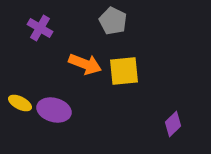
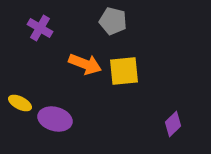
gray pentagon: rotated 12 degrees counterclockwise
purple ellipse: moved 1 px right, 9 px down
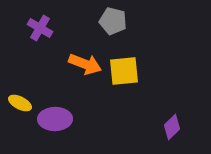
purple ellipse: rotated 16 degrees counterclockwise
purple diamond: moved 1 px left, 3 px down
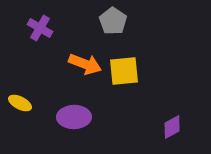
gray pentagon: rotated 20 degrees clockwise
purple ellipse: moved 19 px right, 2 px up
purple diamond: rotated 15 degrees clockwise
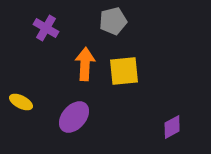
gray pentagon: rotated 24 degrees clockwise
purple cross: moved 6 px right
orange arrow: rotated 108 degrees counterclockwise
yellow ellipse: moved 1 px right, 1 px up
purple ellipse: rotated 48 degrees counterclockwise
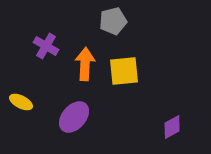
purple cross: moved 18 px down
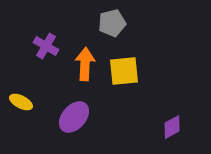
gray pentagon: moved 1 px left, 2 px down
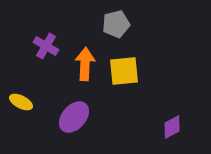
gray pentagon: moved 4 px right, 1 px down
